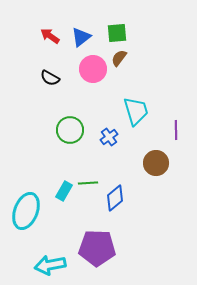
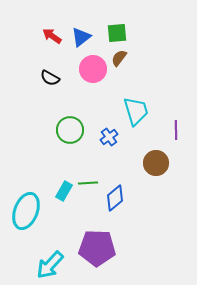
red arrow: moved 2 px right
cyan arrow: rotated 36 degrees counterclockwise
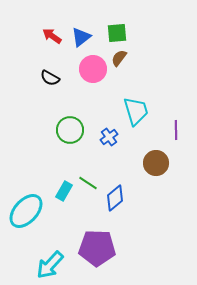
green line: rotated 36 degrees clockwise
cyan ellipse: rotated 21 degrees clockwise
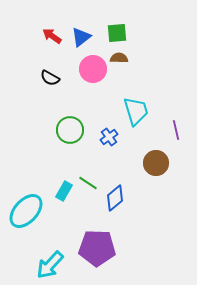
brown semicircle: rotated 54 degrees clockwise
purple line: rotated 12 degrees counterclockwise
